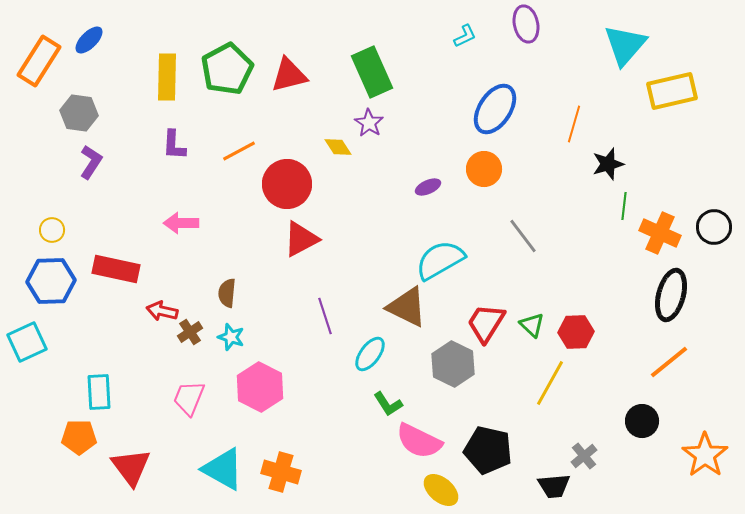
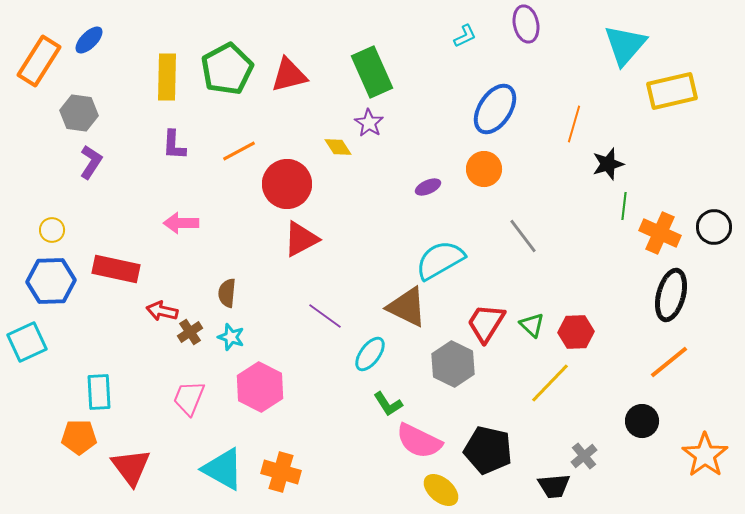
purple line at (325, 316): rotated 36 degrees counterclockwise
yellow line at (550, 383): rotated 15 degrees clockwise
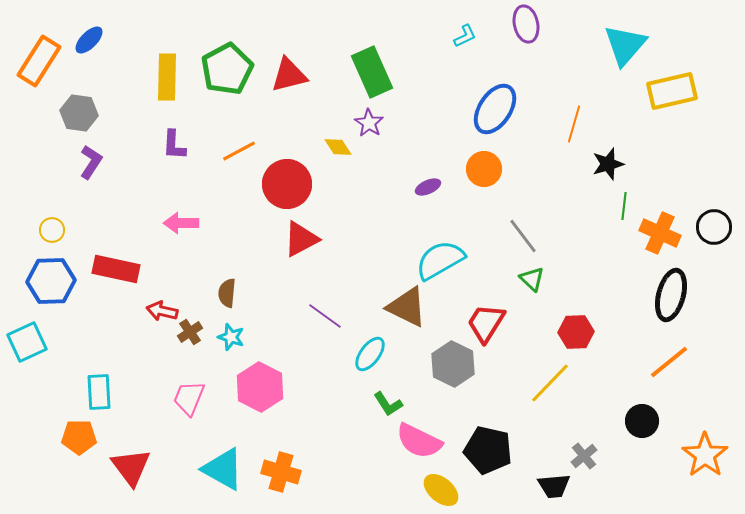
green triangle at (532, 325): moved 46 px up
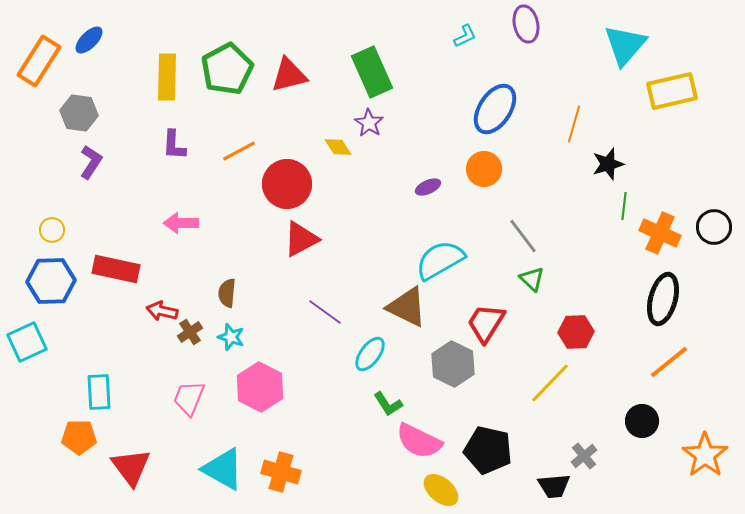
black ellipse at (671, 295): moved 8 px left, 4 px down
purple line at (325, 316): moved 4 px up
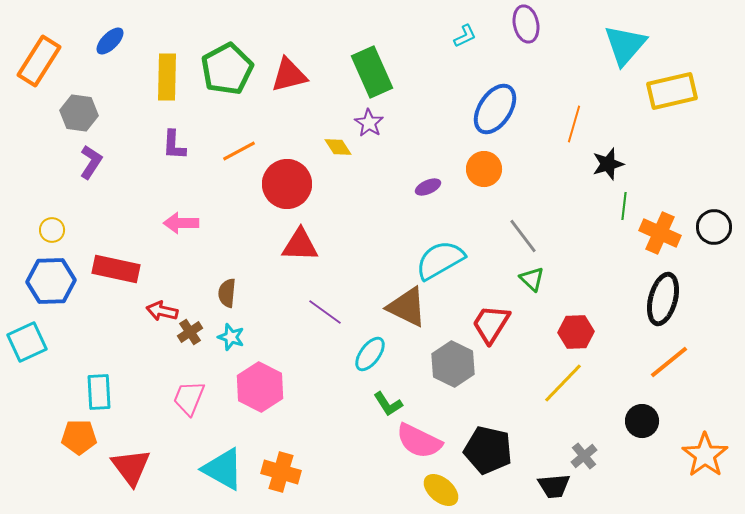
blue ellipse at (89, 40): moved 21 px right, 1 px down
red triangle at (301, 239): moved 1 px left, 6 px down; rotated 30 degrees clockwise
red trapezoid at (486, 323): moved 5 px right, 1 px down
yellow line at (550, 383): moved 13 px right
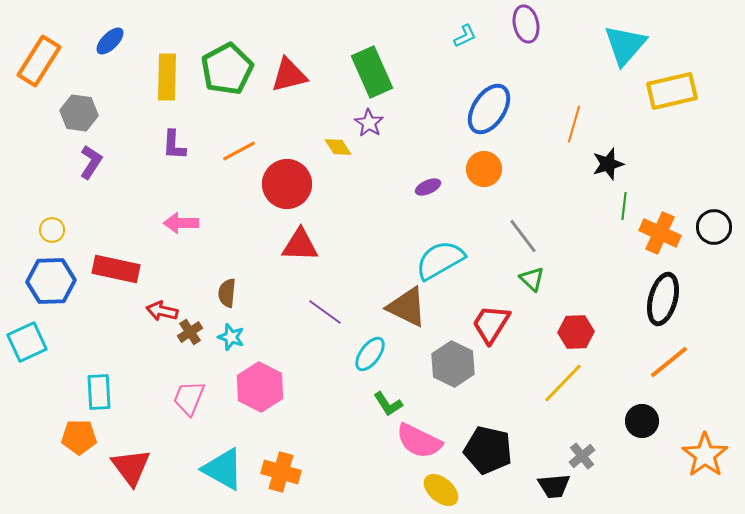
blue ellipse at (495, 109): moved 6 px left
gray cross at (584, 456): moved 2 px left
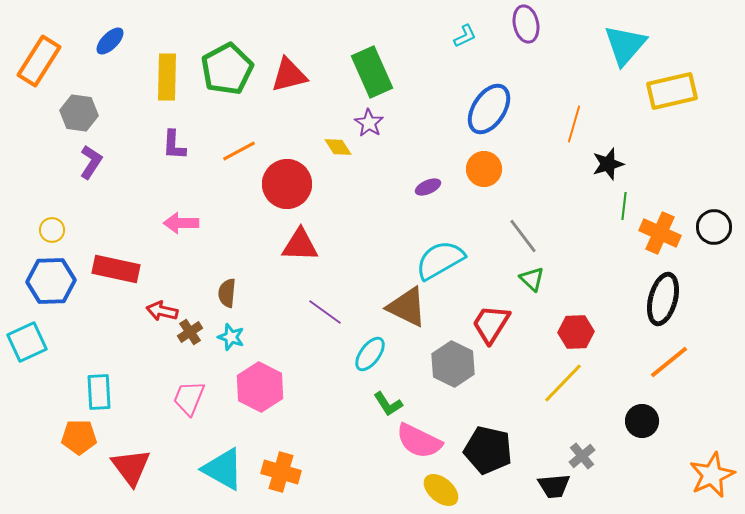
orange star at (705, 455): moved 7 px right, 20 px down; rotated 12 degrees clockwise
